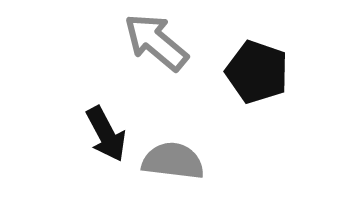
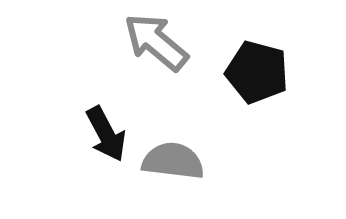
black pentagon: rotated 4 degrees counterclockwise
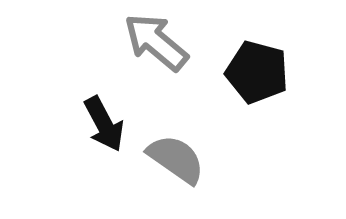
black arrow: moved 2 px left, 10 px up
gray semicircle: moved 3 px right, 2 px up; rotated 28 degrees clockwise
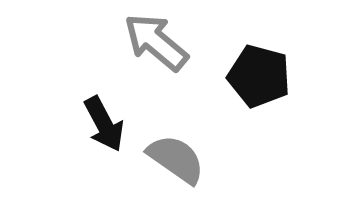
black pentagon: moved 2 px right, 4 px down
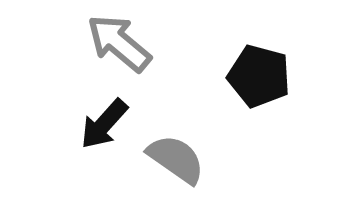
gray arrow: moved 37 px left, 1 px down
black arrow: rotated 70 degrees clockwise
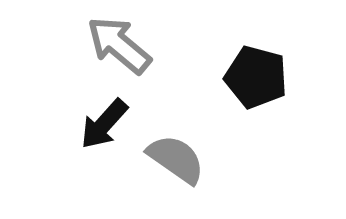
gray arrow: moved 2 px down
black pentagon: moved 3 px left, 1 px down
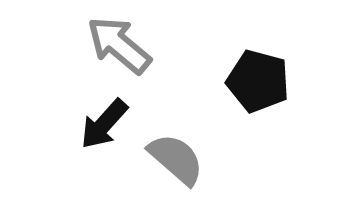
black pentagon: moved 2 px right, 4 px down
gray semicircle: rotated 6 degrees clockwise
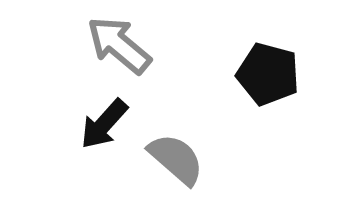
black pentagon: moved 10 px right, 7 px up
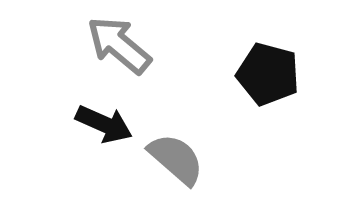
black arrow: rotated 108 degrees counterclockwise
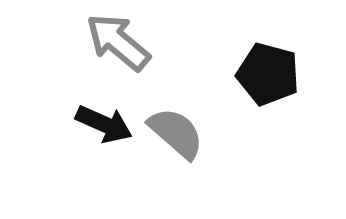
gray arrow: moved 1 px left, 3 px up
gray semicircle: moved 26 px up
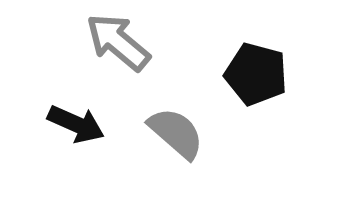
black pentagon: moved 12 px left
black arrow: moved 28 px left
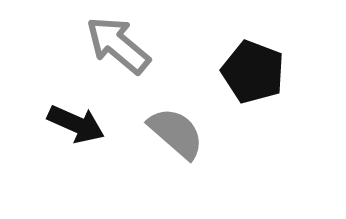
gray arrow: moved 3 px down
black pentagon: moved 3 px left, 2 px up; rotated 6 degrees clockwise
